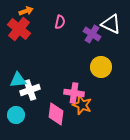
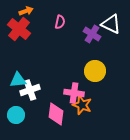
yellow circle: moved 6 px left, 4 px down
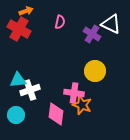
red cross: rotated 10 degrees counterclockwise
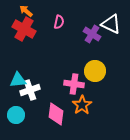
orange arrow: rotated 120 degrees counterclockwise
pink semicircle: moved 1 px left
red cross: moved 5 px right
pink cross: moved 9 px up
orange star: rotated 18 degrees clockwise
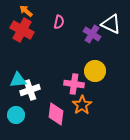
red cross: moved 2 px left, 1 px down
